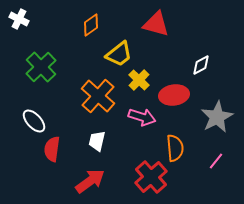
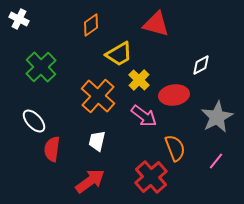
yellow trapezoid: rotated 8 degrees clockwise
pink arrow: moved 2 px right, 1 px up; rotated 20 degrees clockwise
orange semicircle: rotated 16 degrees counterclockwise
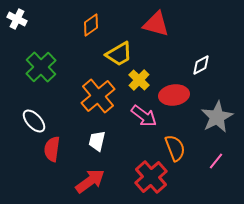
white cross: moved 2 px left
orange cross: rotated 8 degrees clockwise
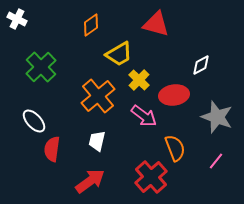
gray star: rotated 24 degrees counterclockwise
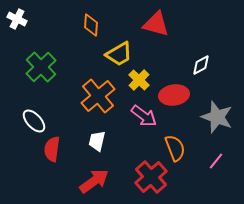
orange diamond: rotated 50 degrees counterclockwise
red arrow: moved 4 px right
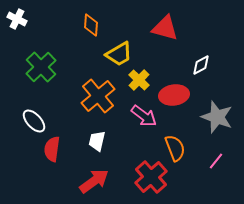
red triangle: moved 9 px right, 4 px down
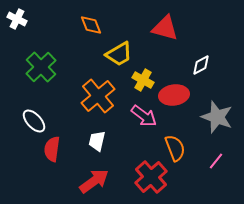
orange diamond: rotated 25 degrees counterclockwise
yellow cross: moved 4 px right; rotated 15 degrees counterclockwise
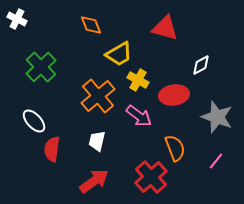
yellow cross: moved 5 px left
pink arrow: moved 5 px left
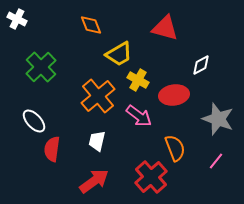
gray star: moved 1 px right, 2 px down
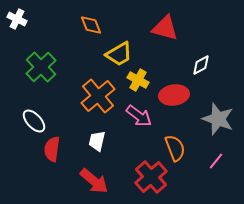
red arrow: rotated 76 degrees clockwise
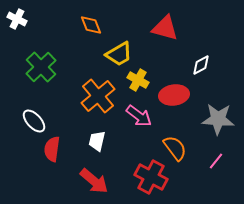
gray star: rotated 16 degrees counterclockwise
orange semicircle: rotated 16 degrees counterclockwise
red cross: rotated 20 degrees counterclockwise
